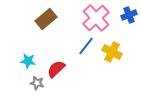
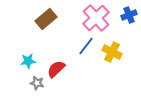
cyan star: rotated 14 degrees counterclockwise
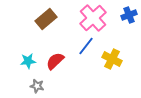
pink cross: moved 3 px left
yellow cross: moved 7 px down
red semicircle: moved 1 px left, 8 px up
gray star: moved 3 px down
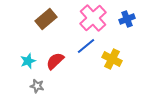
blue cross: moved 2 px left, 4 px down
blue line: rotated 12 degrees clockwise
cyan star: rotated 14 degrees counterclockwise
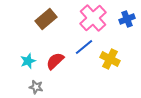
blue line: moved 2 px left, 1 px down
yellow cross: moved 2 px left
gray star: moved 1 px left, 1 px down
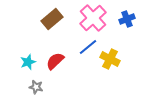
brown rectangle: moved 6 px right
blue line: moved 4 px right
cyan star: moved 1 px down
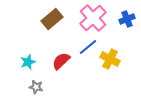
red semicircle: moved 6 px right
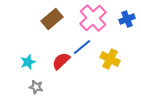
blue line: moved 6 px left
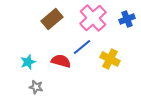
red semicircle: rotated 60 degrees clockwise
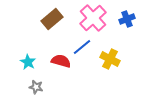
cyan star: rotated 21 degrees counterclockwise
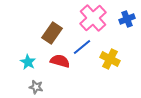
brown rectangle: moved 14 px down; rotated 15 degrees counterclockwise
red semicircle: moved 1 px left
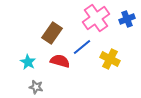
pink cross: moved 3 px right; rotated 8 degrees clockwise
